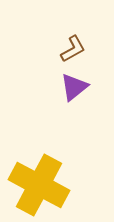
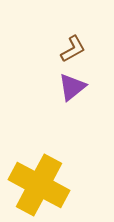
purple triangle: moved 2 px left
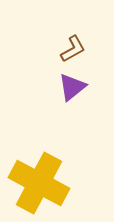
yellow cross: moved 2 px up
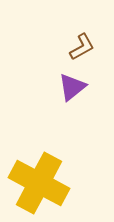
brown L-shape: moved 9 px right, 2 px up
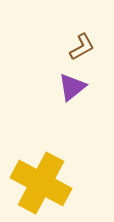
yellow cross: moved 2 px right
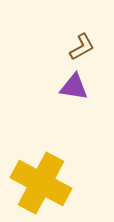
purple triangle: moved 2 px right; rotated 48 degrees clockwise
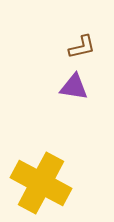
brown L-shape: rotated 16 degrees clockwise
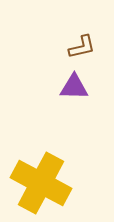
purple triangle: rotated 8 degrees counterclockwise
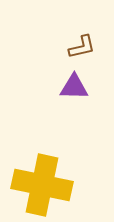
yellow cross: moved 1 px right, 2 px down; rotated 16 degrees counterclockwise
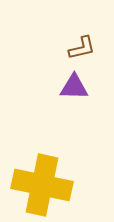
brown L-shape: moved 1 px down
